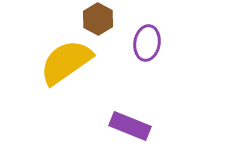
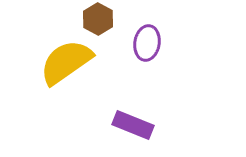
purple rectangle: moved 3 px right, 1 px up
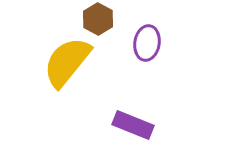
yellow semicircle: moved 1 px right; rotated 16 degrees counterclockwise
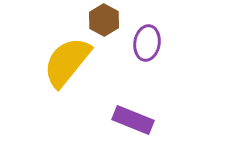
brown hexagon: moved 6 px right, 1 px down
purple rectangle: moved 5 px up
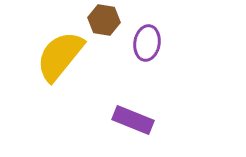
brown hexagon: rotated 20 degrees counterclockwise
yellow semicircle: moved 7 px left, 6 px up
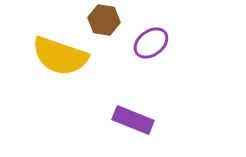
purple ellipse: moved 4 px right; rotated 44 degrees clockwise
yellow semicircle: rotated 110 degrees counterclockwise
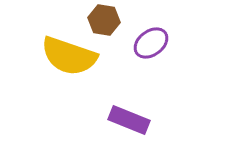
yellow semicircle: moved 9 px right
purple rectangle: moved 4 px left
